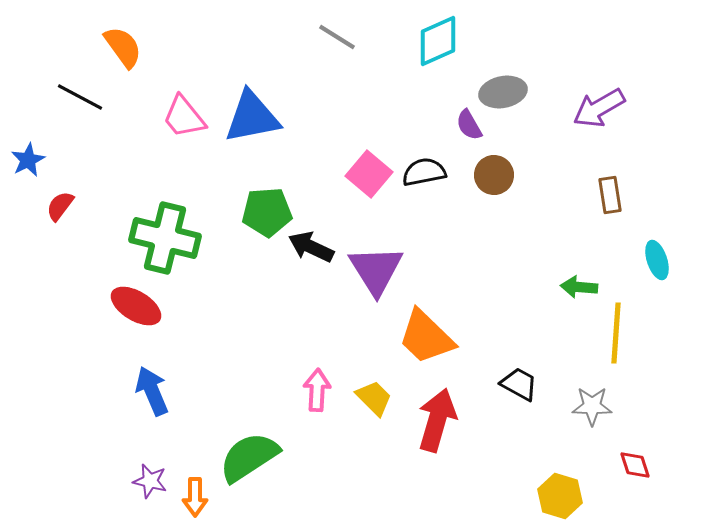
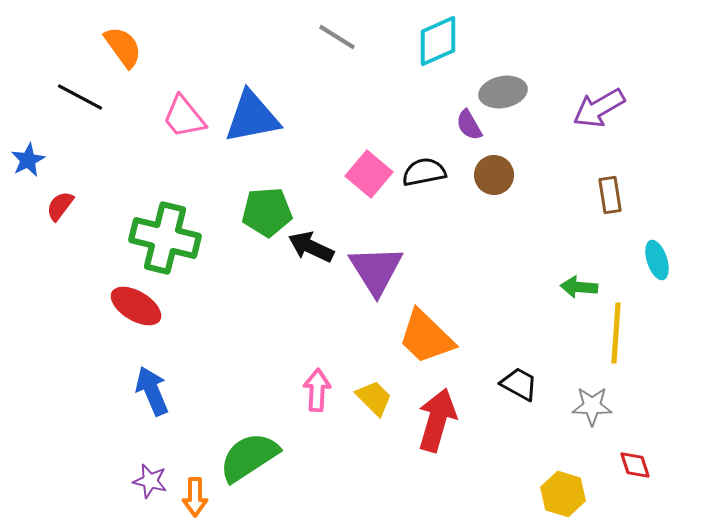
yellow hexagon: moved 3 px right, 2 px up
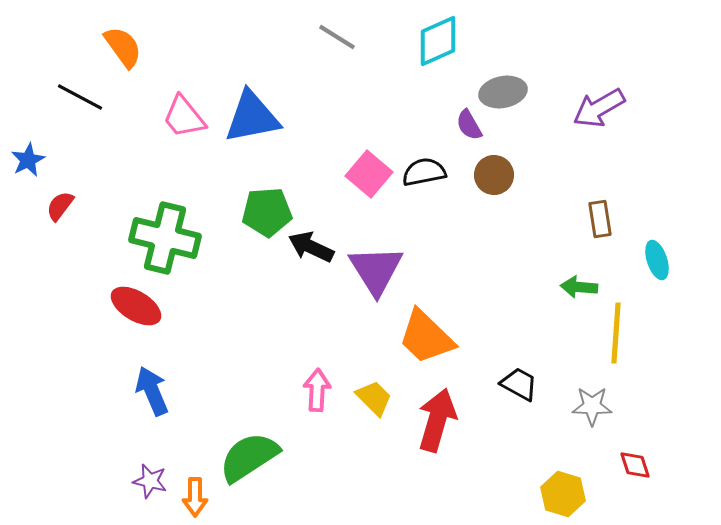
brown rectangle: moved 10 px left, 24 px down
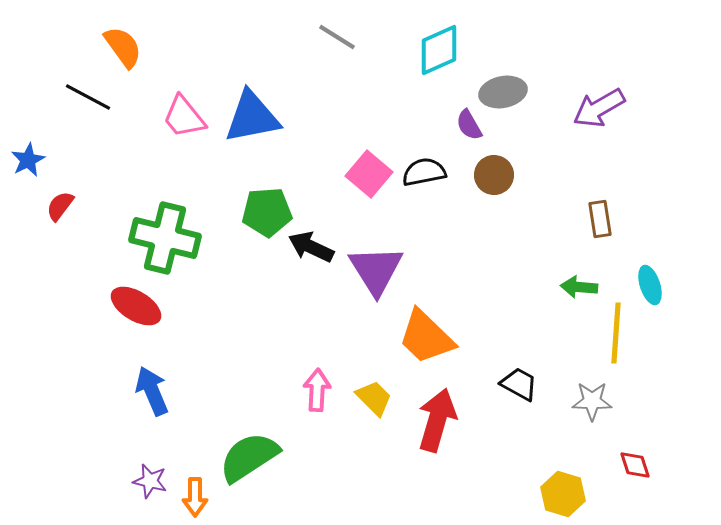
cyan diamond: moved 1 px right, 9 px down
black line: moved 8 px right
cyan ellipse: moved 7 px left, 25 px down
gray star: moved 5 px up
